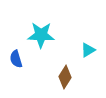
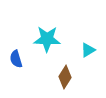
cyan star: moved 6 px right, 4 px down
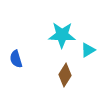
cyan star: moved 15 px right, 4 px up
brown diamond: moved 2 px up
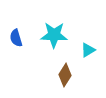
cyan star: moved 8 px left
blue semicircle: moved 21 px up
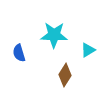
blue semicircle: moved 3 px right, 15 px down
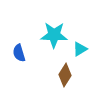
cyan triangle: moved 8 px left, 1 px up
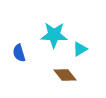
brown diamond: rotated 70 degrees counterclockwise
